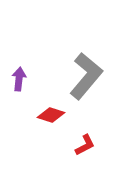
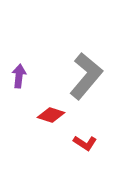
purple arrow: moved 3 px up
red L-shape: moved 2 px up; rotated 60 degrees clockwise
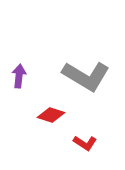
gray L-shape: rotated 81 degrees clockwise
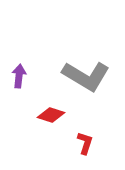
red L-shape: rotated 105 degrees counterclockwise
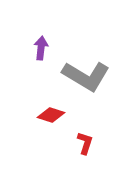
purple arrow: moved 22 px right, 28 px up
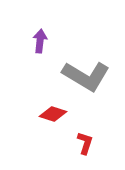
purple arrow: moved 1 px left, 7 px up
red diamond: moved 2 px right, 1 px up
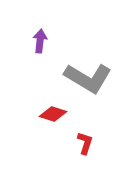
gray L-shape: moved 2 px right, 2 px down
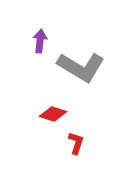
gray L-shape: moved 7 px left, 11 px up
red L-shape: moved 9 px left
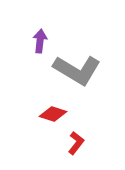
gray L-shape: moved 4 px left, 3 px down
red L-shape: rotated 20 degrees clockwise
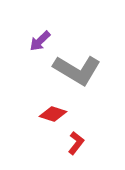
purple arrow: rotated 140 degrees counterclockwise
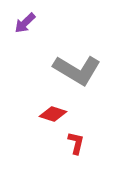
purple arrow: moved 15 px left, 18 px up
red L-shape: rotated 25 degrees counterclockwise
